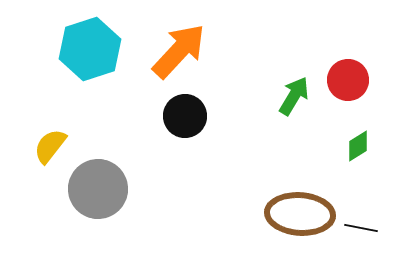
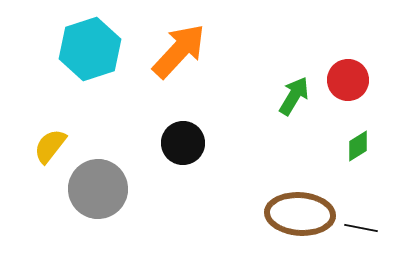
black circle: moved 2 px left, 27 px down
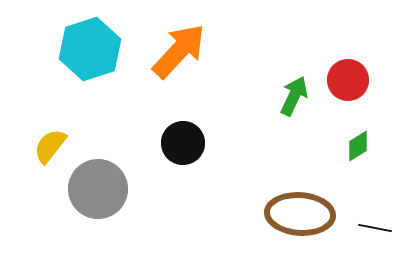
green arrow: rotated 6 degrees counterclockwise
black line: moved 14 px right
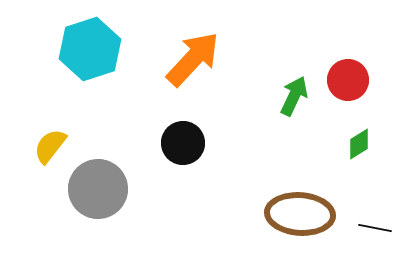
orange arrow: moved 14 px right, 8 px down
green diamond: moved 1 px right, 2 px up
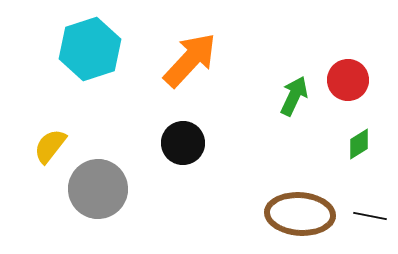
orange arrow: moved 3 px left, 1 px down
black line: moved 5 px left, 12 px up
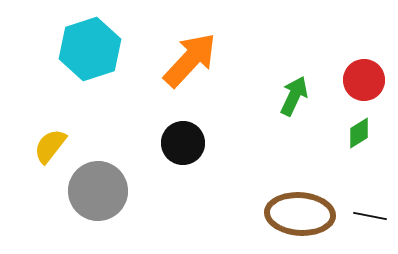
red circle: moved 16 px right
green diamond: moved 11 px up
gray circle: moved 2 px down
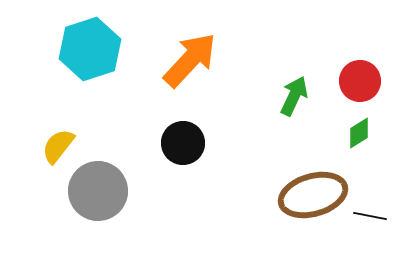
red circle: moved 4 px left, 1 px down
yellow semicircle: moved 8 px right
brown ellipse: moved 13 px right, 19 px up; rotated 20 degrees counterclockwise
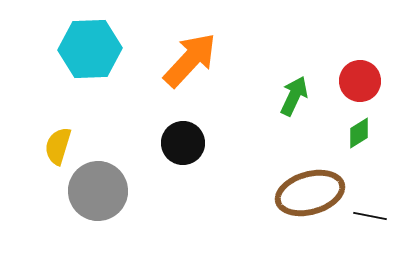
cyan hexagon: rotated 16 degrees clockwise
yellow semicircle: rotated 21 degrees counterclockwise
brown ellipse: moved 3 px left, 2 px up
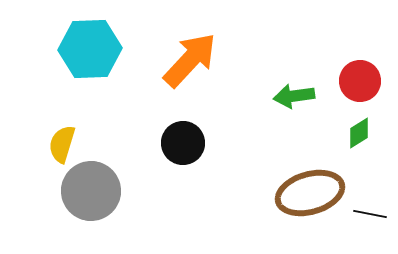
green arrow: rotated 123 degrees counterclockwise
yellow semicircle: moved 4 px right, 2 px up
gray circle: moved 7 px left
black line: moved 2 px up
